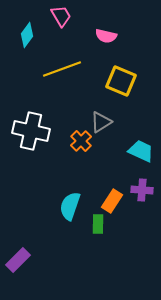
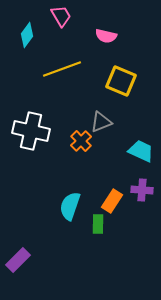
gray triangle: rotated 10 degrees clockwise
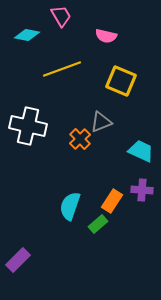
cyan diamond: rotated 65 degrees clockwise
white cross: moved 3 px left, 5 px up
orange cross: moved 1 px left, 2 px up
green rectangle: rotated 48 degrees clockwise
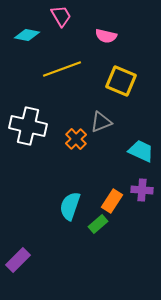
orange cross: moved 4 px left
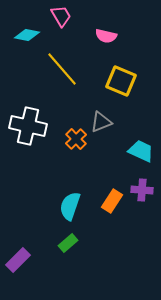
yellow line: rotated 69 degrees clockwise
green rectangle: moved 30 px left, 19 px down
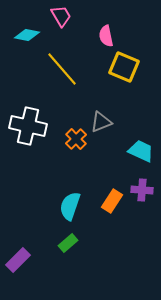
pink semicircle: rotated 65 degrees clockwise
yellow square: moved 3 px right, 14 px up
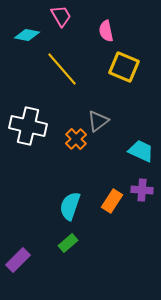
pink semicircle: moved 5 px up
gray triangle: moved 3 px left, 1 px up; rotated 15 degrees counterclockwise
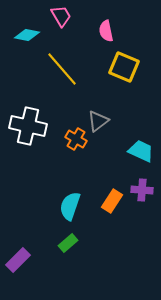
orange cross: rotated 15 degrees counterclockwise
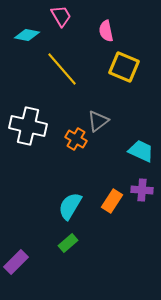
cyan semicircle: rotated 12 degrees clockwise
purple rectangle: moved 2 px left, 2 px down
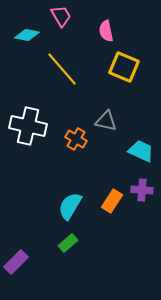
gray triangle: moved 8 px right; rotated 50 degrees clockwise
